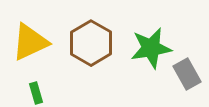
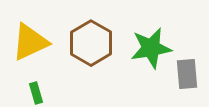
gray rectangle: rotated 24 degrees clockwise
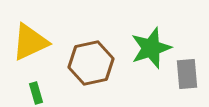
brown hexagon: moved 20 px down; rotated 18 degrees clockwise
green star: rotated 9 degrees counterclockwise
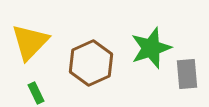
yellow triangle: rotated 21 degrees counterclockwise
brown hexagon: rotated 12 degrees counterclockwise
green rectangle: rotated 10 degrees counterclockwise
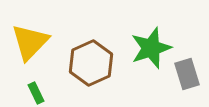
gray rectangle: rotated 12 degrees counterclockwise
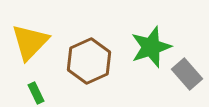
green star: moved 1 px up
brown hexagon: moved 2 px left, 2 px up
gray rectangle: rotated 24 degrees counterclockwise
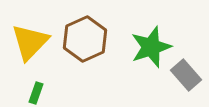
brown hexagon: moved 4 px left, 22 px up
gray rectangle: moved 1 px left, 1 px down
green rectangle: rotated 45 degrees clockwise
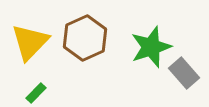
brown hexagon: moved 1 px up
gray rectangle: moved 2 px left, 2 px up
green rectangle: rotated 25 degrees clockwise
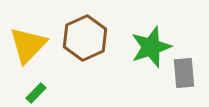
yellow triangle: moved 2 px left, 3 px down
gray rectangle: rotated 36 degrees clockwise
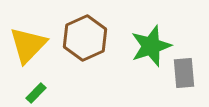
green star: moved 1 px up
